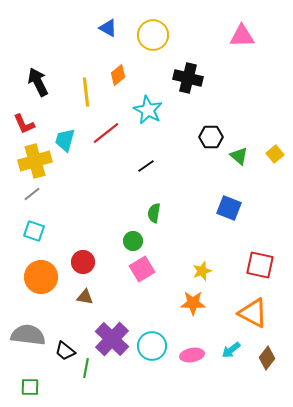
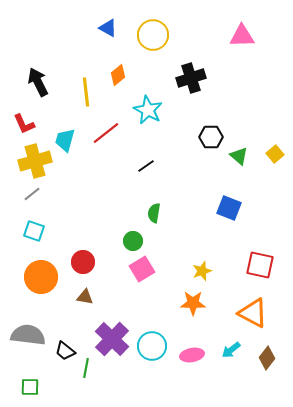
black cross: moved 3 px right; rotated 32 degrees counterclockwise
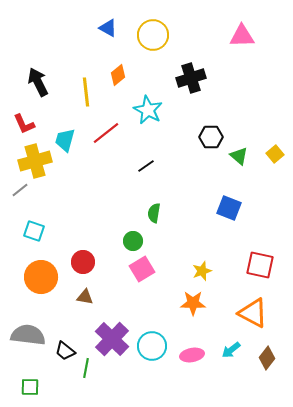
gray line: moved 12 px left, 4 px up
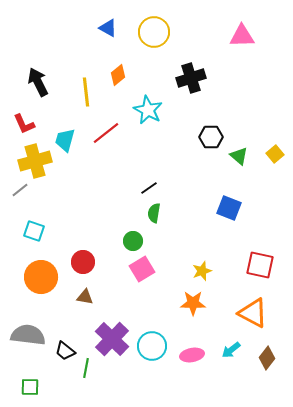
yellow circle: moved 1 px right, 3 px up
black line: moved 3 px right, 22 px down
